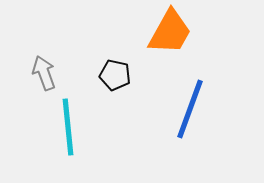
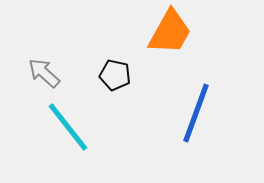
gray arrow: rotated 28 degrees counterclockwise
blue line: moved 6 px right, 4 px down
cyan line: rotated 32 degrees counterclockwise
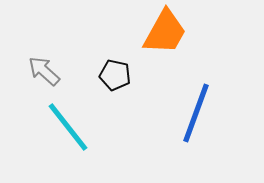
orange trapezoid: moved 5 px left
gray arrow: moved 2 px up
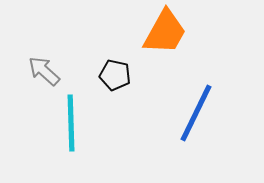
blue line: rotated 6 degrees clockwise
cyan line: moved 3 px right, 4 px up; rotated 36 degrees clockwise
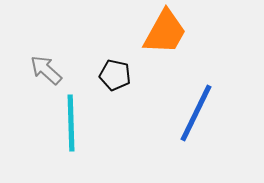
gray arrow: moved 2 px right, 1 px up
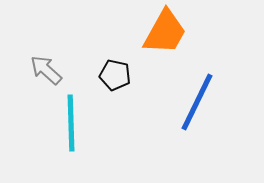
blue line: moved 1 px right, 11 px up
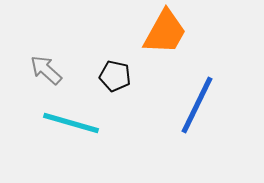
black pentagon: moved 1 px down
blue line: moved 3 px down
cyan line: rotated 72 degrees counterclockwise
